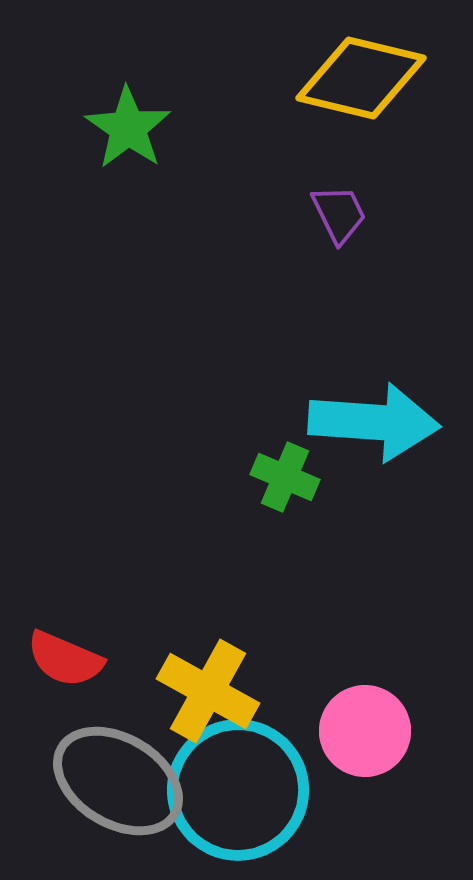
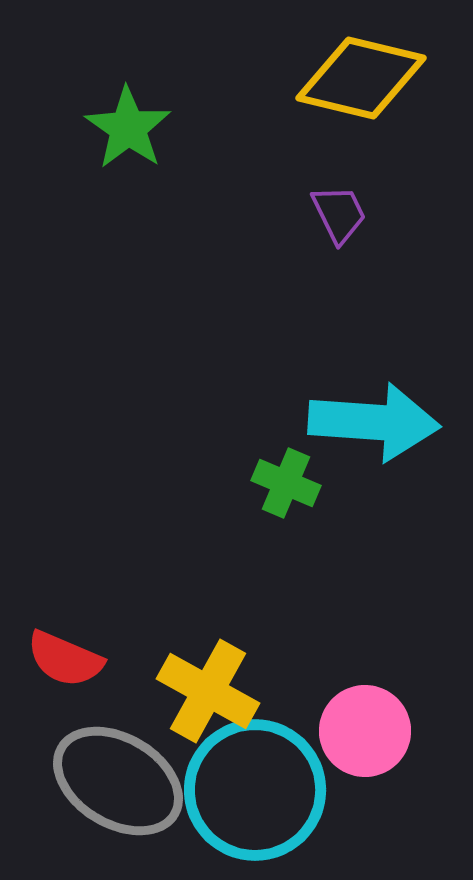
green cross: moved 1 px right, 6 px down
cyan circle: moved 17 px right
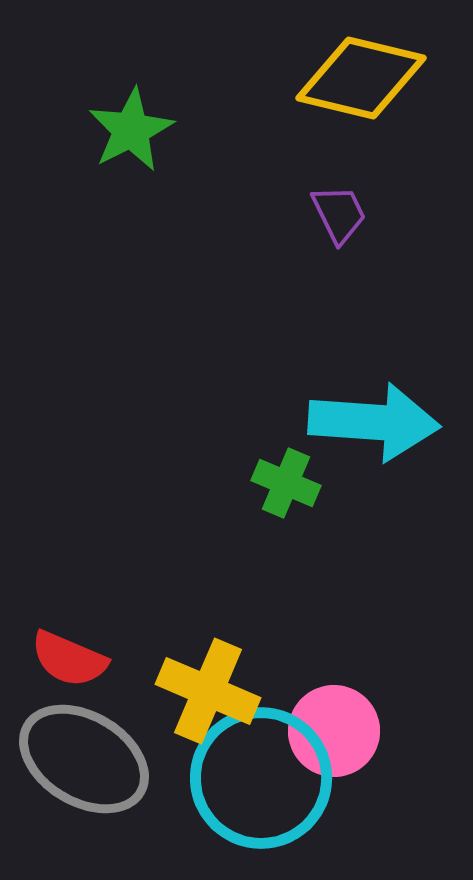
green star: moved 3 px right, 2 px down; rotated 10 degrees clockwise
red semicircle: moved 4 px right
yellow cross: rotated 6 degrees counterclockwise
pink circle: moved 31 px left
gray ellipse: moved 34 px left, 22 px up
cyan circle: moved 6 px right, 12 px up
